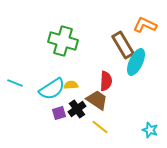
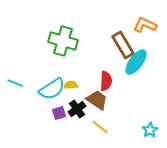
cyan ellipse: rotated 12 degrees clockwise
cyan star: rotated 21 degrees clockwise
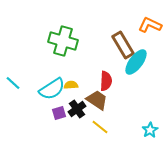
orange L-shape: moved 5 px right
cyan line: moved 2 px left; rotated 21 degrees clockwise
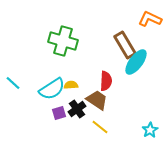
orange L-shape: moved 6 px up
brown rectangle: moved 2 px right
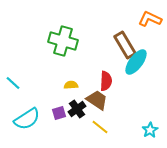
cyan semicircle: moved 25 px left, 30 px down
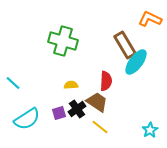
brown trapezoid: moved 2 px down
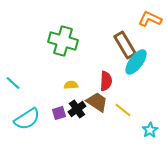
yellow line: moved 23 px right, 17 px up
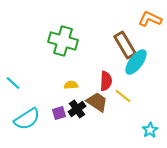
yellow line: moved 14 px up
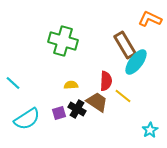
black cross: rotated 24 degrees counterclockwise
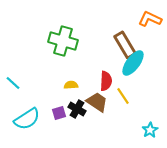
cyan ellipse: moved 3 px left, 1 px down
yellow line: rotated 18 degrees clockwise
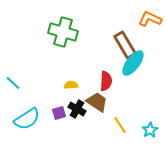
green cross: moved 9 px up
yellow line: moved 3 px left, 29 px down
